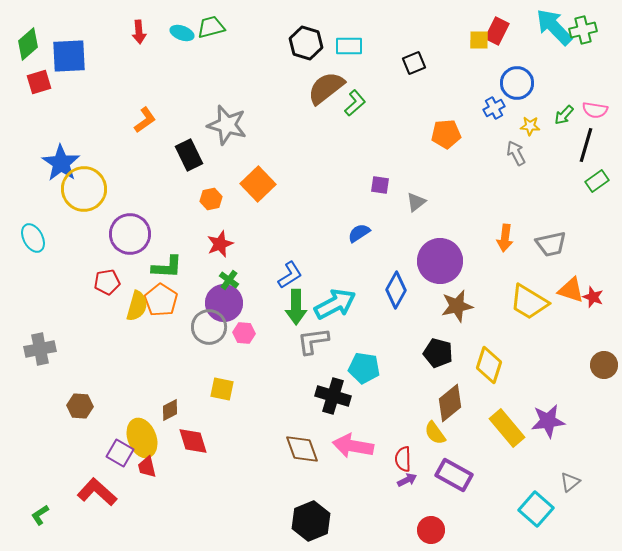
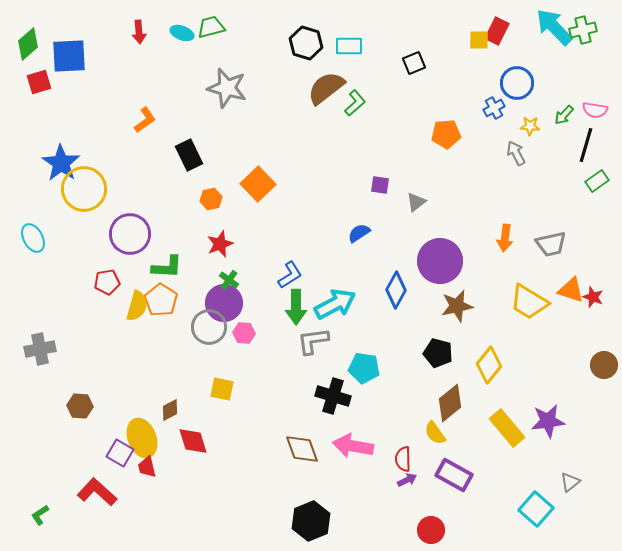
gray star at (227, 125): moved 37 px up
yellow diamond at (489, 365): rotated 21 degrees clockwise
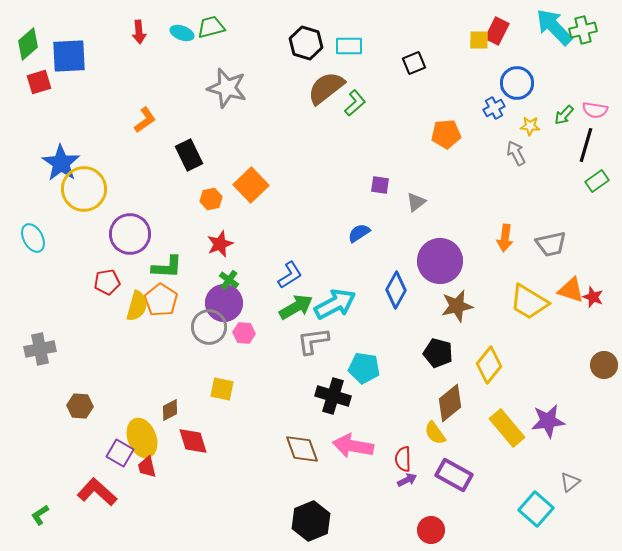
orange square at (258, 184): moved 7 px left, 1 px down
green arrow at (296, 307): rotated 120 degrees counterclockwise
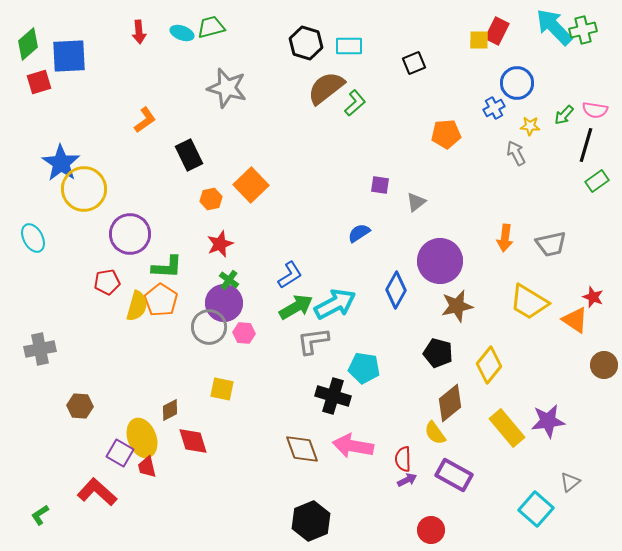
orange triangle at (571, 290): moved 4 px right, 30 px down; rotated 16 degrees clockwise
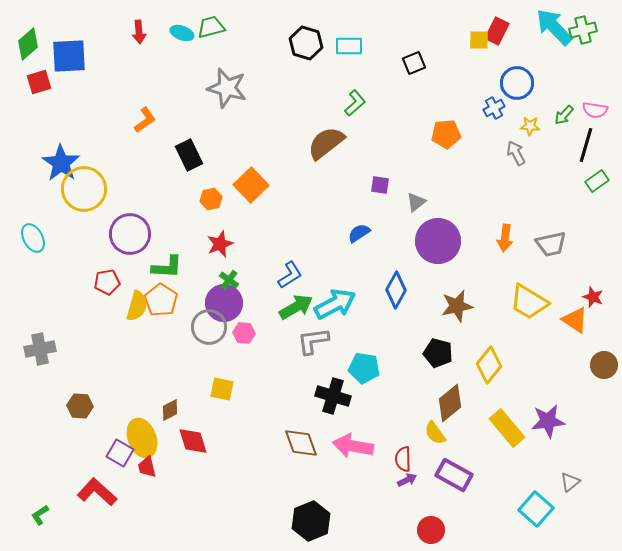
brown semicircle at (326, 88): moved 55 px down
purple circle at (440, 261): moved 2 px left, 20 px up
brown diamond at (302, 449): moved 1 px left, 6 px up
